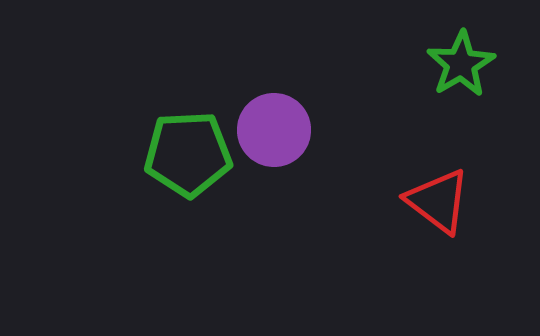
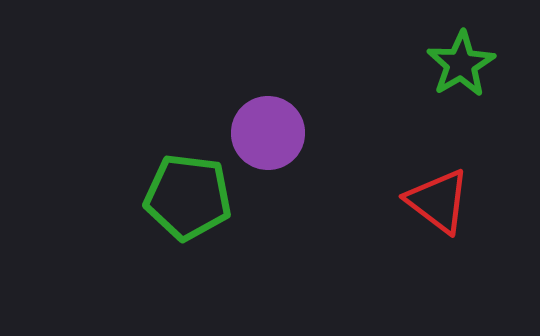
purple circle: moved 6 px left, 3 px down
green pentagon: moved 43 px down; rotated 10 degrees clockwise
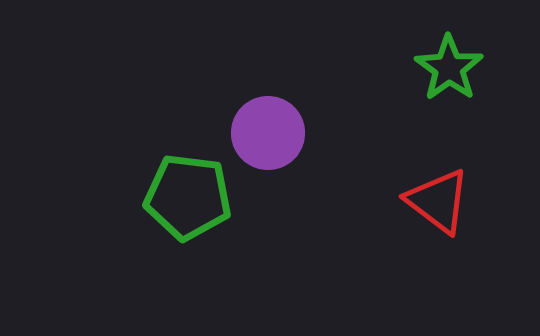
green star: moved 12 px left, 4 px down; rotated 6 degrees counterclockwise
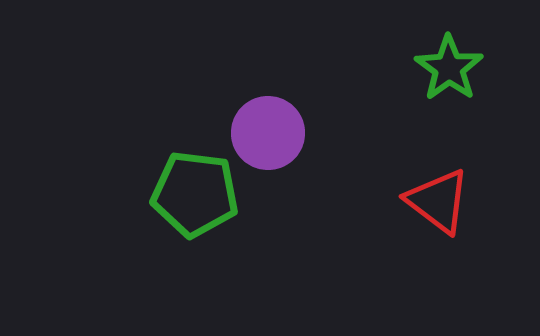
green pentagon: moved 7 px right, 3 px up
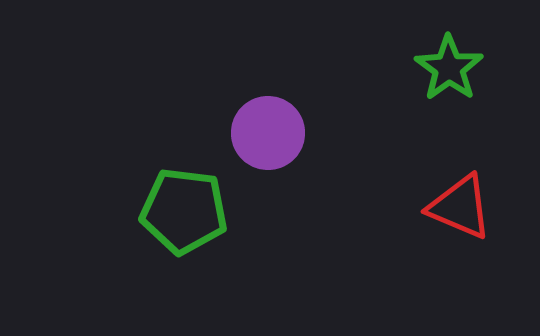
green pentagon: moved 11 px left, 17 px down
red triangle: moved 22 px right, 6 px down; rotated 14 degrees counterclockwise
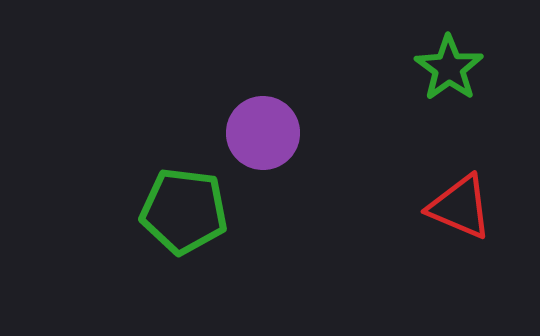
purple circle: moved 5 px left
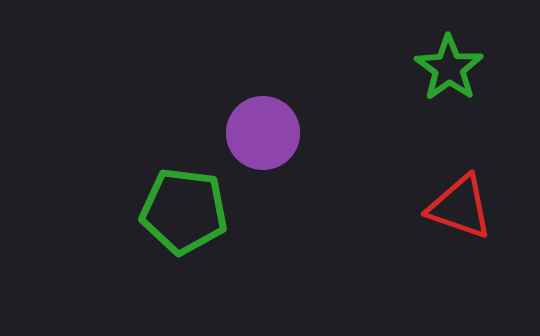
red triangle: rotated 4 degrees counterclockwise
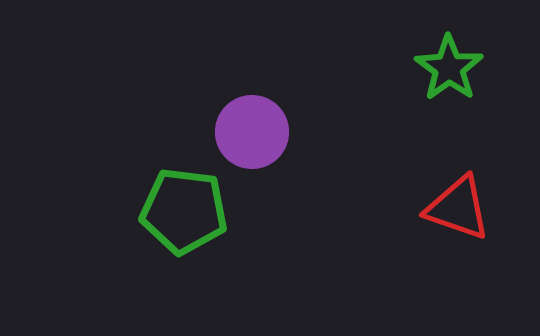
purple circle: moved 11 px left, 1 px up
red triangle: moved 2 px left, 1 px down
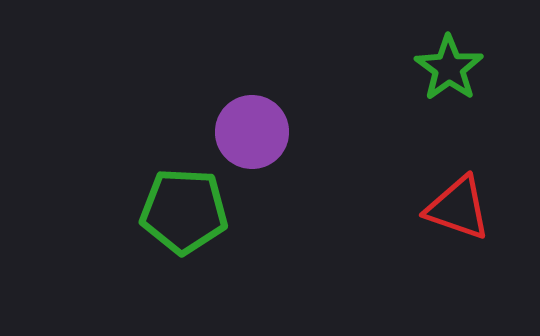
green pentagon: rotated 4 degrees counterclockwise
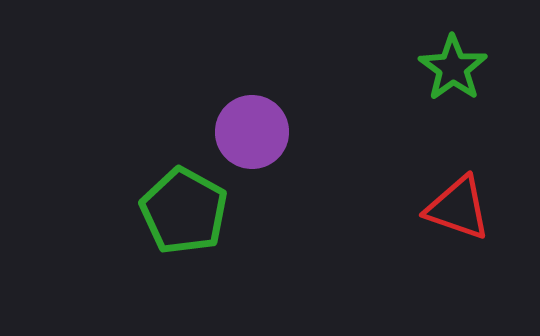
green star: moved 4 px right
green pentagon: rotated 26 degrees clockwise
